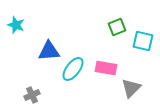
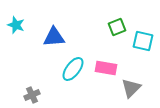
blue triangle: moved 5 px right, 14 px up
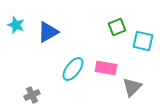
blue triangle: moved 6 px left, 5 px up; rotated 25 degrees counterclockwise
gray triangle: moved 1 px right, 1 px up
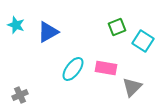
cyan square: rotated 20 degrees clockwise
gray cross: moved 12 px left
